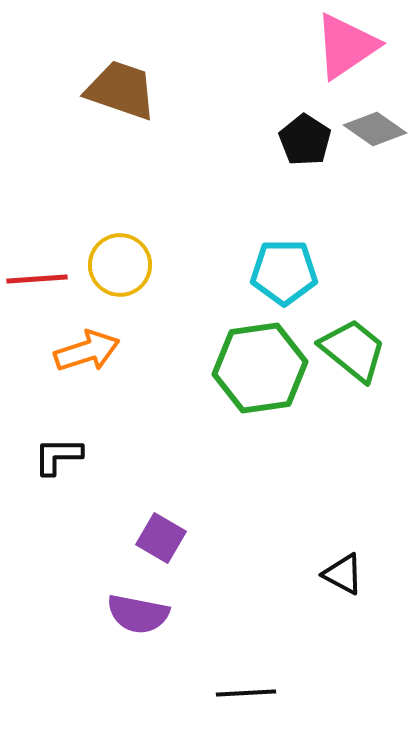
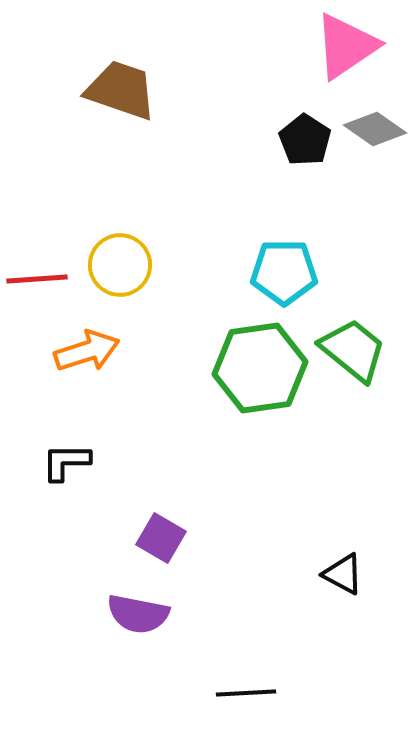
black L-shape: moved 8 px right, 6 px down
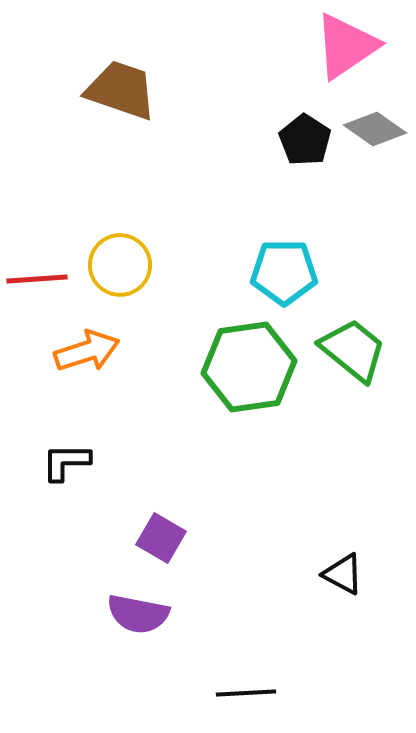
green hexagon: moved 11 px left, 1 px up
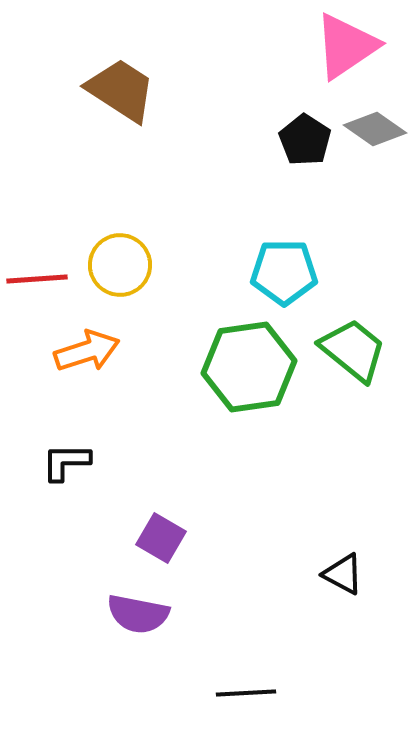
brown trapezoid: rotated 14 degrees clockwise
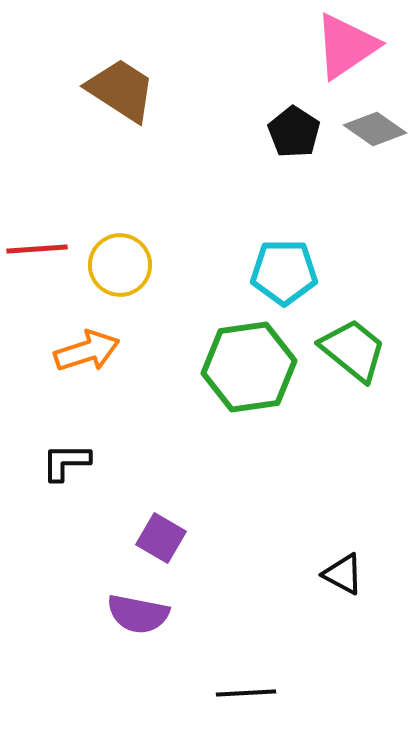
black pentagon: moved 11 px left, 8 px up
red line: moved 30 px up
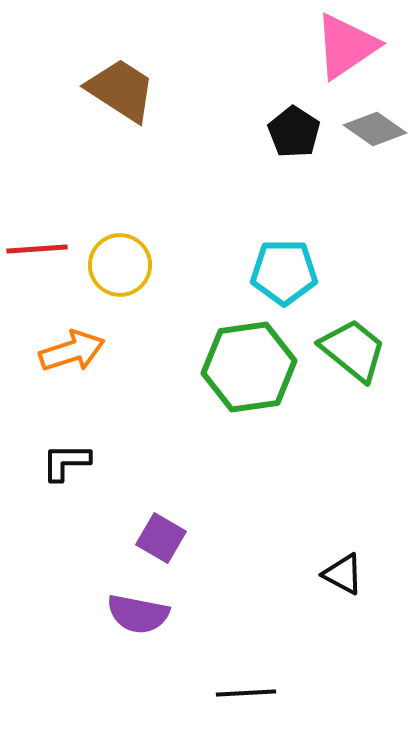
orange arrow: moved 15 px left
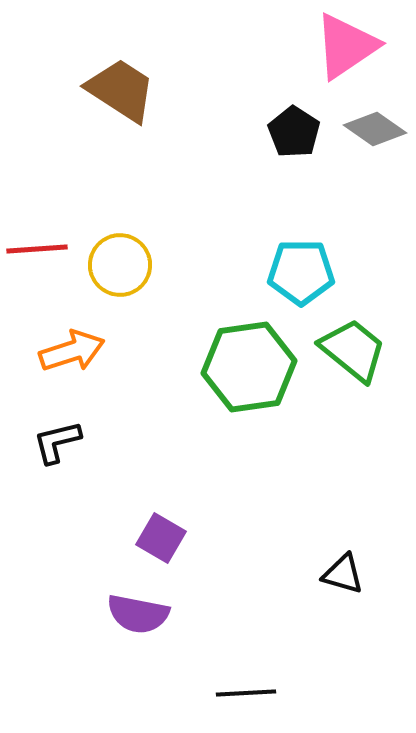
cyan pentagon: moved 17 px right
black L-shape: moved 9 px left, 20 px up; rotated 14 degrees counterclockwise
black triangle: rotated 12 degrees counterclockwise
